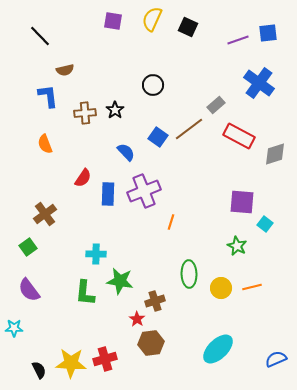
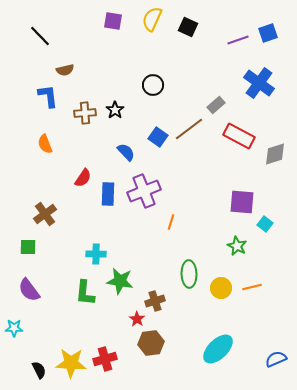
blue square at (268, 33): rotated 12 degrees counterclockwise
green square at (28, 247): rotated 36 degrees clockwise
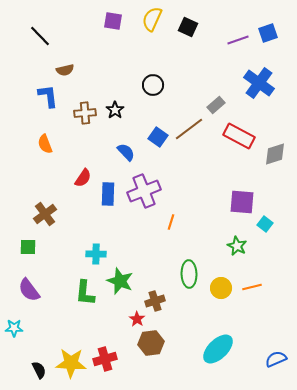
green star at (120, 281): rotated 12 degrees clockwise
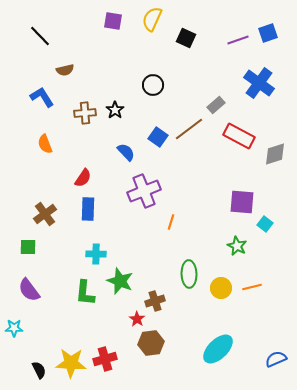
black square at (188, 27): moved 2 px left, 11 px down
blue L-shape at (48, 96): moved 6 px left, 1 px down; rotated 25 degrees counterclockwise
blue rectangle at (108, 194): moved 20 px left, 15 px down
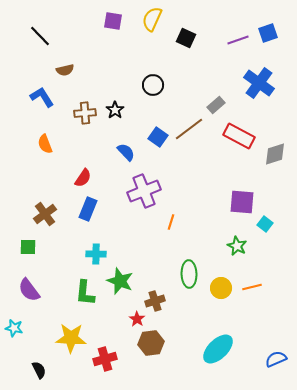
blue rectangle at (88, 209): rotated 20 degrees clockwise
cyan star at (14, 328): rotated 12 degrees clockwise
yellow star at (71, 363): moved 25 px up
